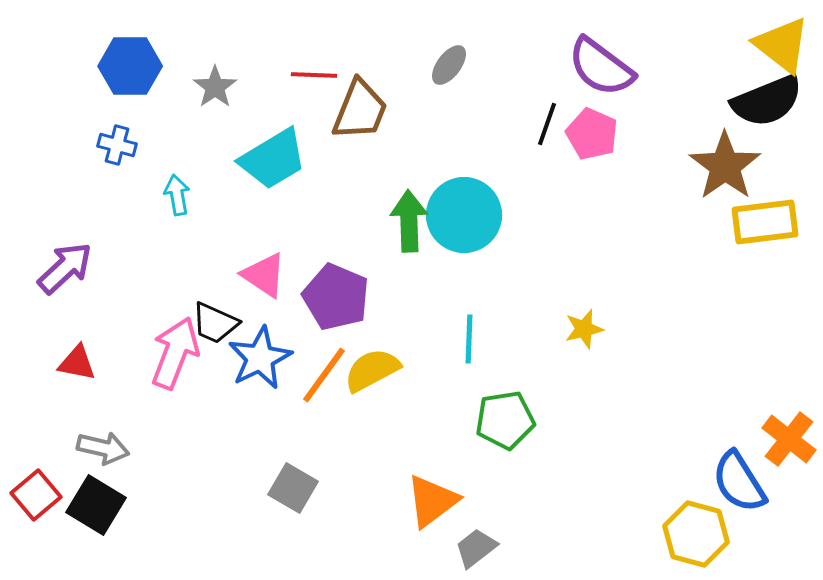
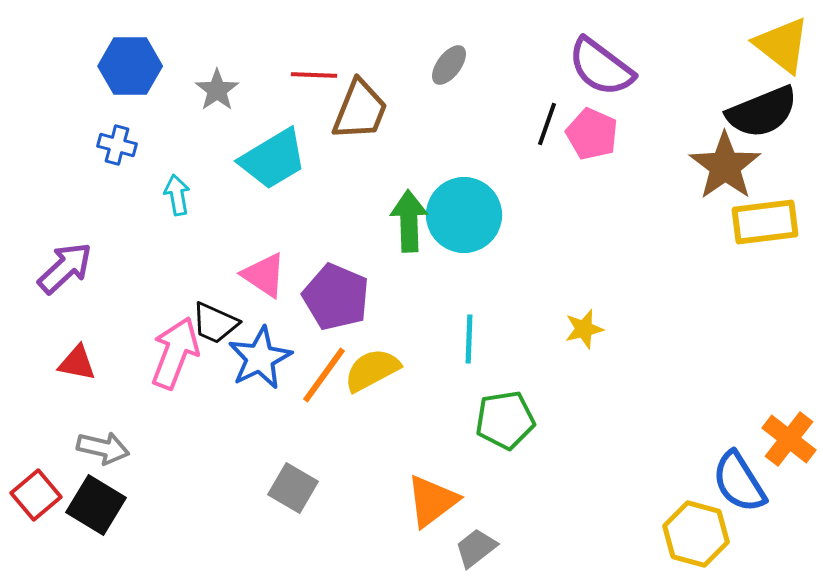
gray star: moved 2 px right, 3 px down
black semicircle: moved 5 px left, 11 px down
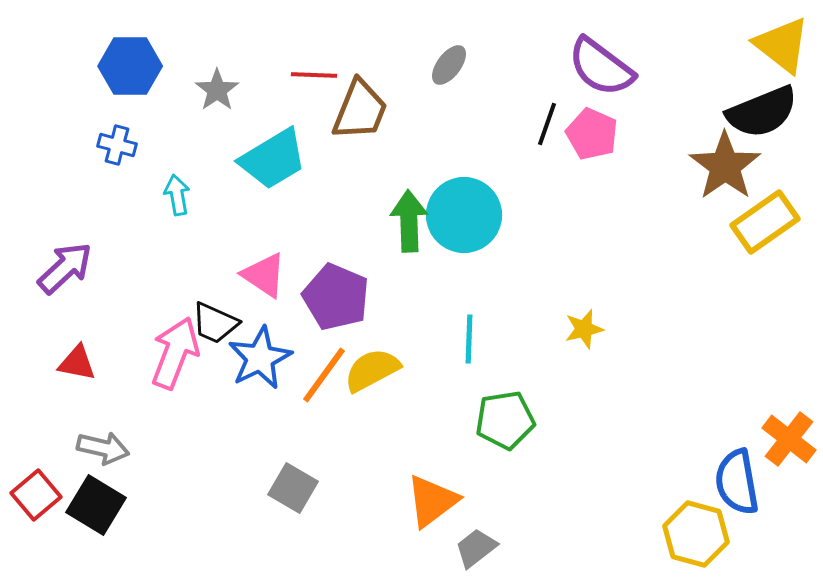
yellow rectangle: rotated 28 degrees counterclockwise
blue semicircle: moved 2 px left; rotated 22 degrees clockwise
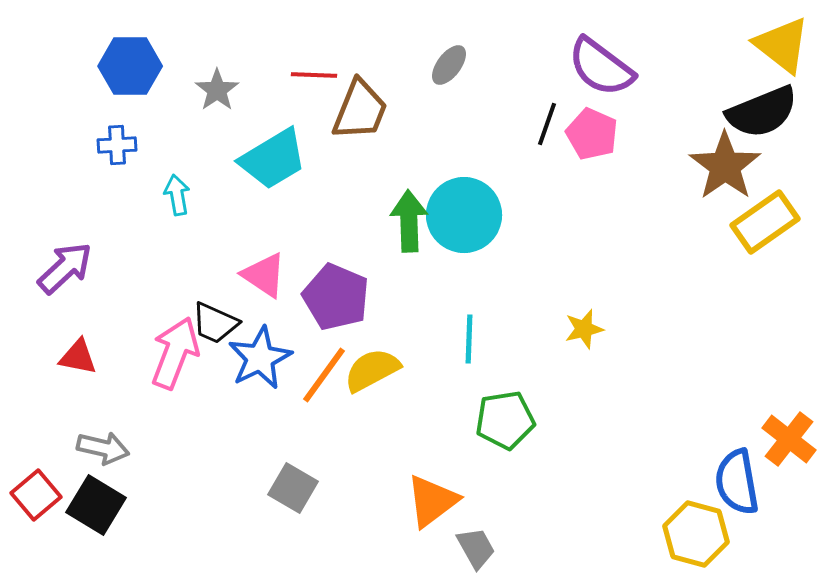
blue cross: rotated 18 degrees counterclockwise
red triangle: moved 1 px right, 6 px up
gray trapezoid: rotated 99 degrees clockwise
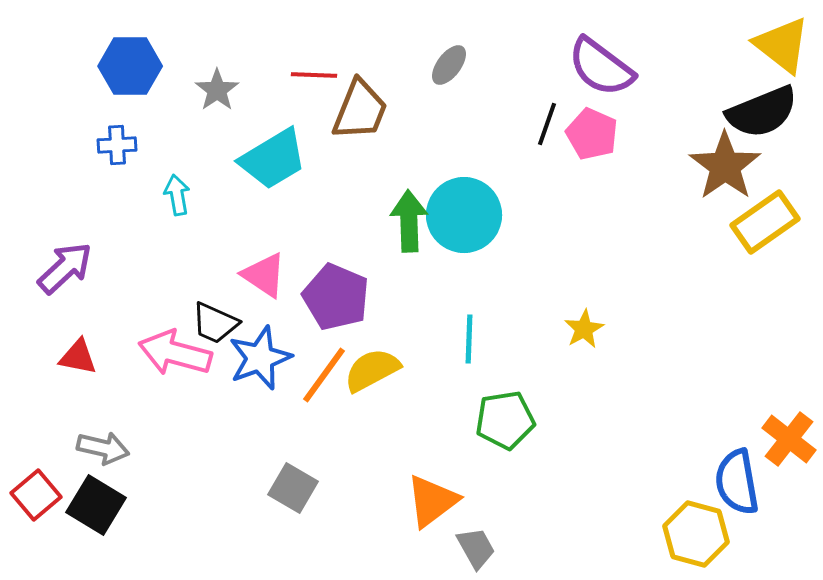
yellow star: rotated 15 degrees counterclockwise
pink arrow: rotated 96 degrees counterclockwise
blue star: rotated 6 degrees clockwise
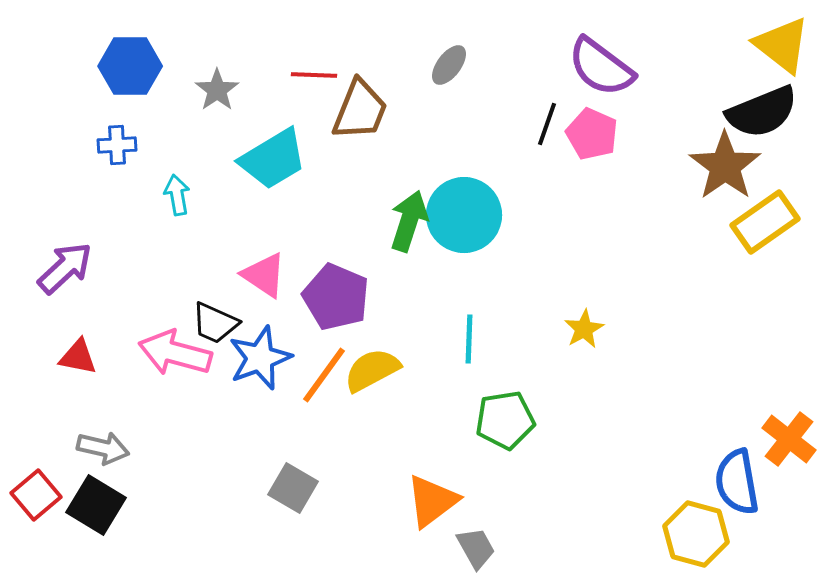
green arrow: rotated 20 degrees clockwise
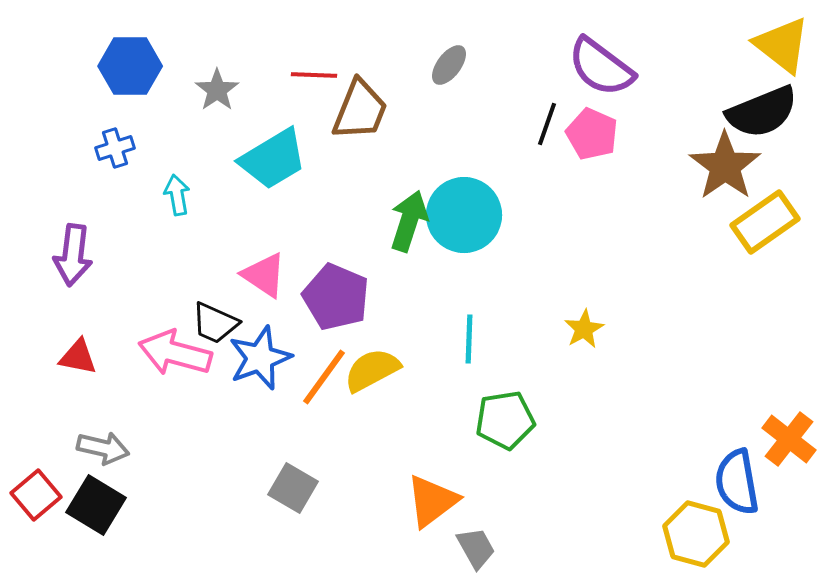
blue cross: moved 2 px left, 3 px down; rotated 15 degrees counterclockwise
purple arrow: moved 8 px right, 13 px up; rotated 140 degrees clockwise
orange line: moved 2 px down
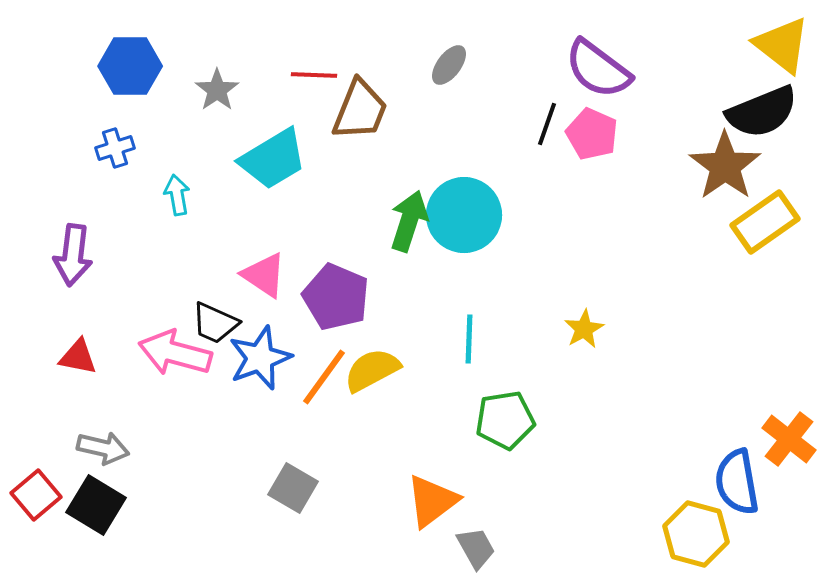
purple semicircle: moved 3 px left, 2 px down
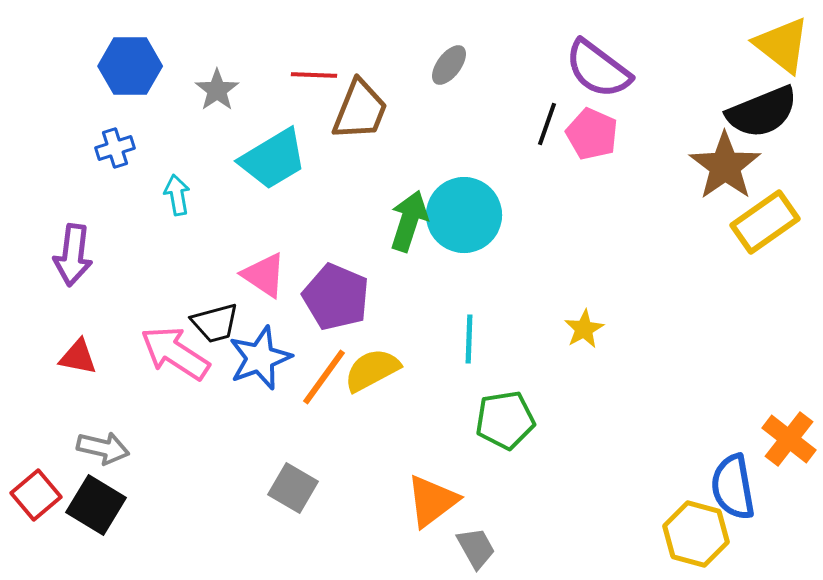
black trapezoid: rotated 39 degrees counterclockwise
pink arrow: rotated 18 degrees clockwise
blue semicircle: moved 4 px left, 5 px down
